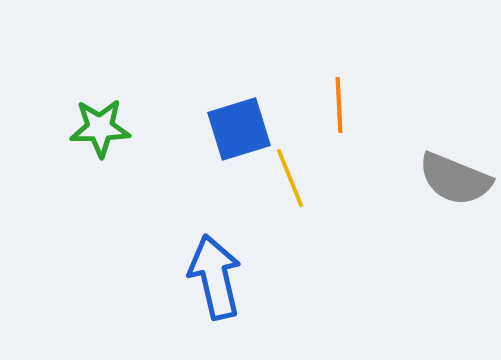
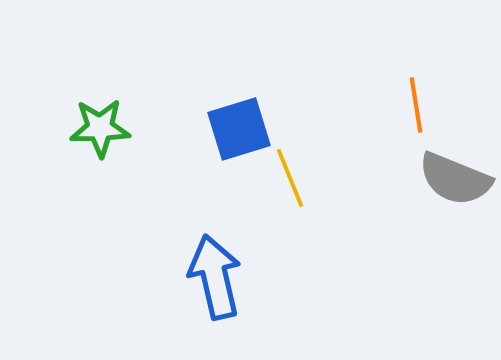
orange line: moved 77 px right; rotated 6 degrees counterclockwise
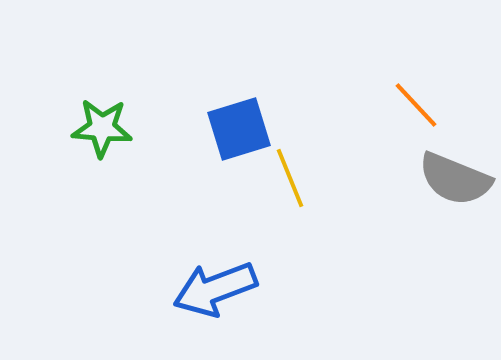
orange line: rotated 34 degrees counterclockwise
green star: moved 2 px right; rotated 6 degrees clockwise
blue arrow: moved 12 px down; rotated 98 degrees counterclockwise
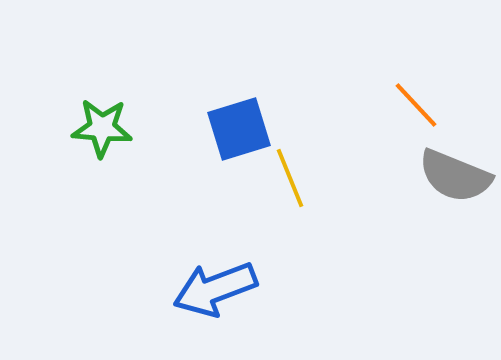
gray semicircle: moved 3 px up
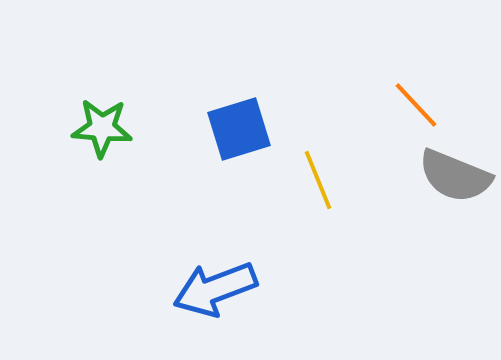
yellow line: moved 28 px right, 2 px down
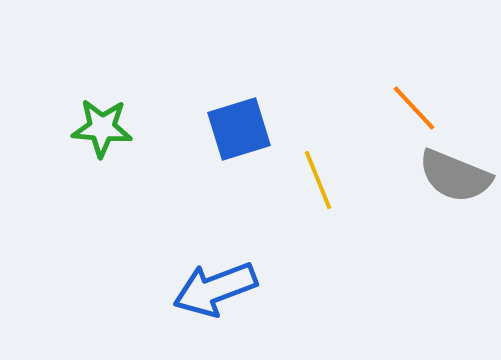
orange line: moved 2 px left, 3 px down
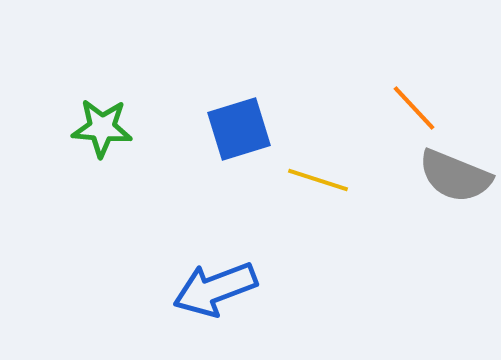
yellow line: rotated 50 degrees counterclockwise
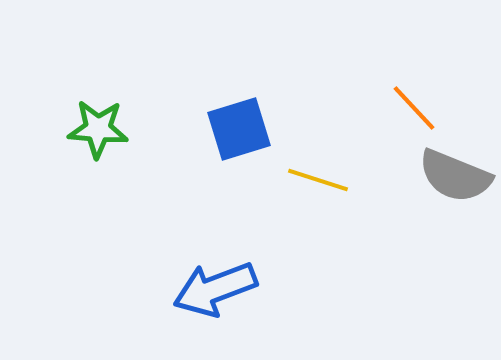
green star: moved 4 px left, 1 px down
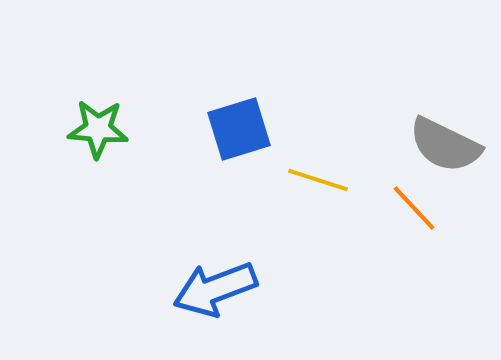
orange line: moved 100 px down
gray semicircle: moved 10 px left, 31 px up; rotated 4 degrees clockwise
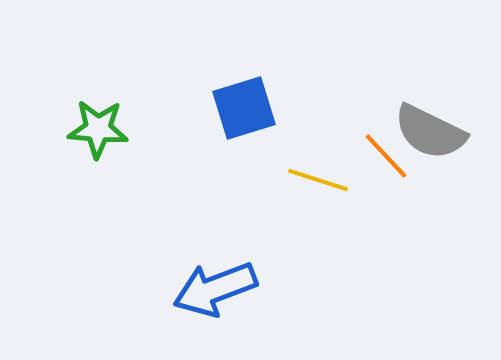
blue square: moved 5 px right, 21 px up
gray semicircle: moved 15 px left, 13 px up
orange line: moved 28 px left, 52 px up
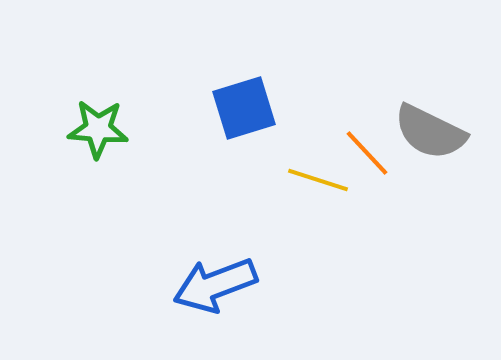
orange line: moved 19 px left, 3 px up
blue arrow: moved 4 px up
